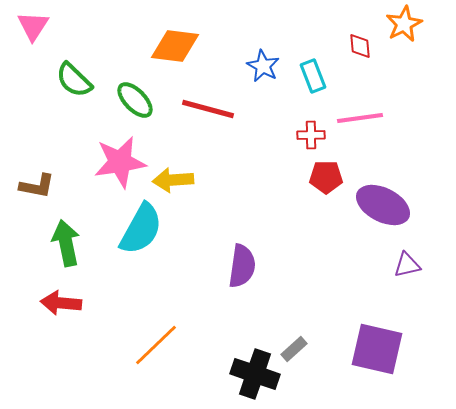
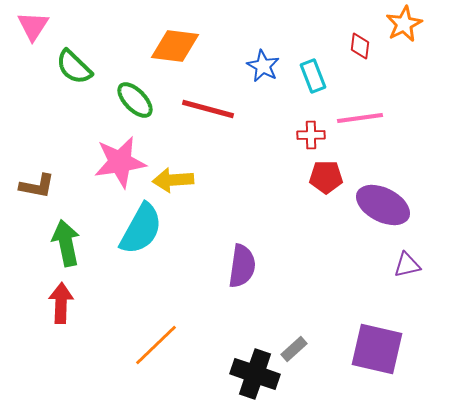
red diamond: rotated 12 degrees clockwise
green semicircle: moved 13 px up
red arrow: rotated 87 degrees clockwise
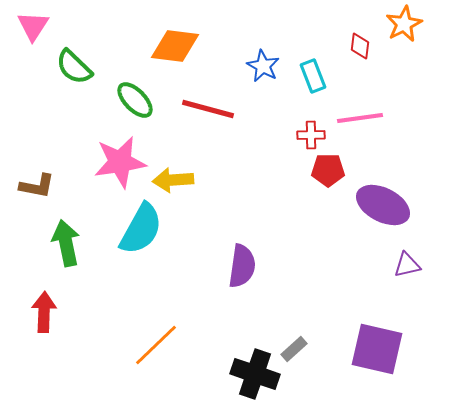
red pentagon: moved 2 px right, 7 px up
red arrow: moved 17 px left, 9 px down
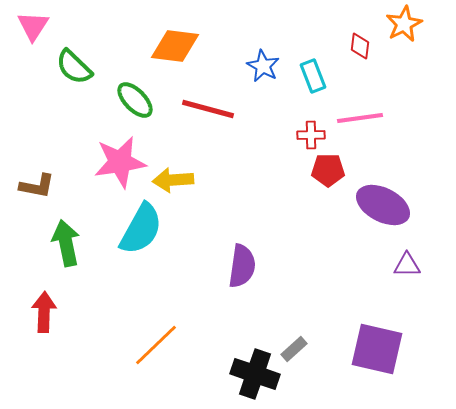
purple triangle: rotated 12 degrees clockwise
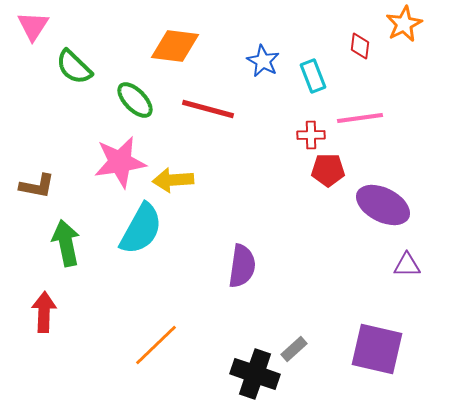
blue star: moved 5 px up
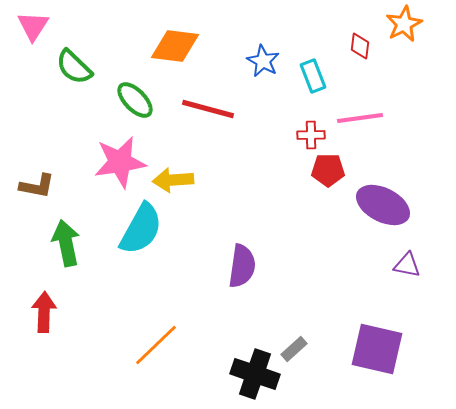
purple triangle: rotated 12 degrees clockwise
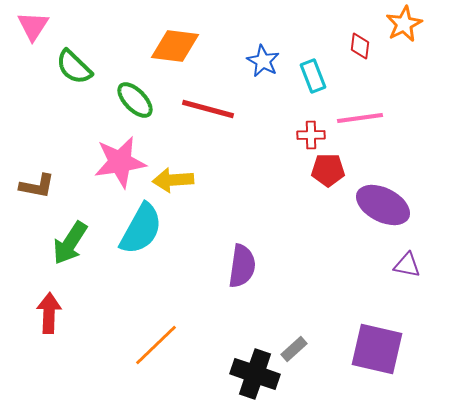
green arrow: moved 4 px right; rotated 135 degrees counterclockwise
red arrow: moved 5 px right, 1 px down
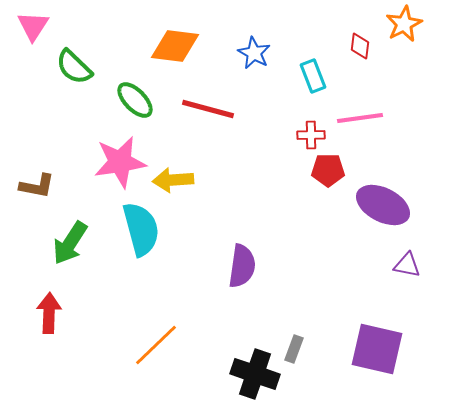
blue star: moved 9 px left, 8 px up
cyan semicircle: rotated 44 degrees counterclockwise
gray rectangle: rotated 28 degrees counterclockwise
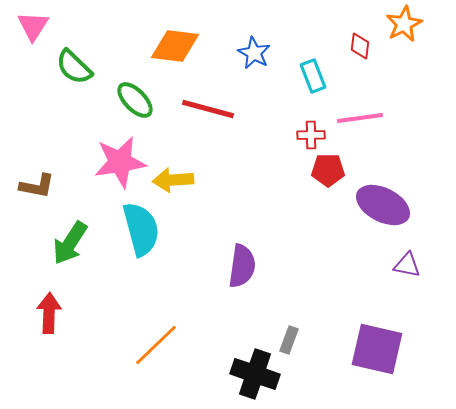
gray rectangle: moved 5 px left, 9 px up
